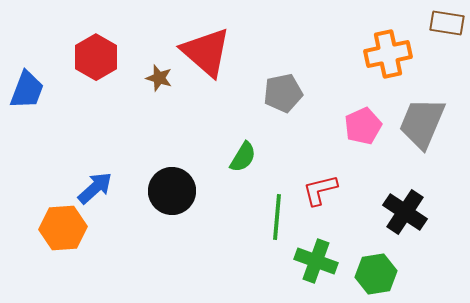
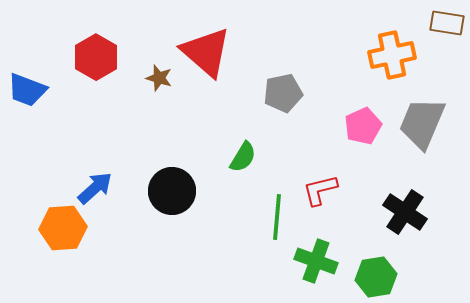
orange cross: moved 4 px right, 1 px down
blue trapezoid: rotated 90 degrees clockwise
green hexagon: moved 3 px down
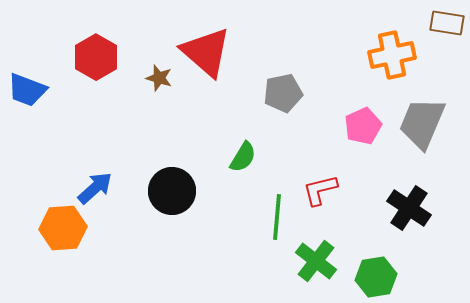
black cross: moved 4 px right, 4 px up
green cross: rotated 18 degrees clockwise
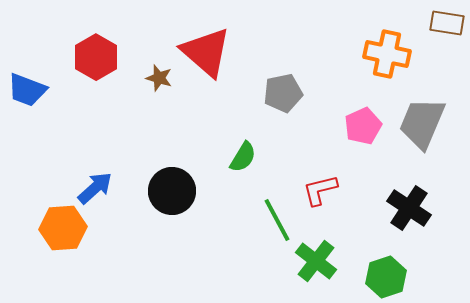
orange cross: moved 5 px left, 1 px up; rotated 24 degrees clockwise
green line: moved 3 px down; rotated 33 degrees counterclockwise
green hexagon: moved 10 px right; rotated 9 degrees counterclockwise
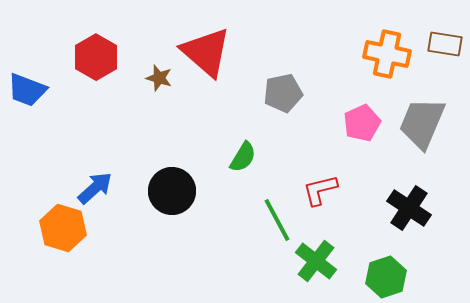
brown rectangle: moved 2 px left, 21 px down
pink pentagon: moved 1 px left, 3 px up
orange hexagon: rotated 21 degrees clockwise
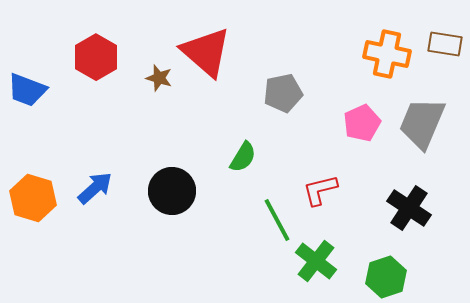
orange hexagon: moved 30 px left, 30 px up
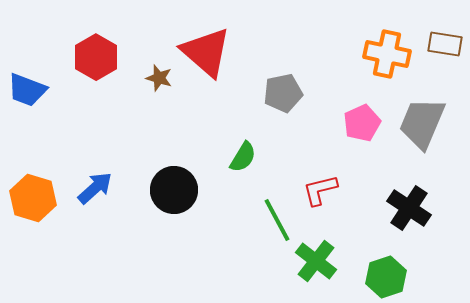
black circle: moved 2 px right, 1 px up
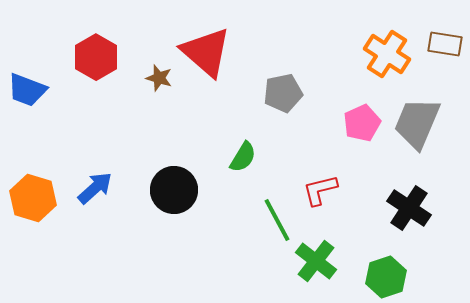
orange cross: rotated 21 degrees clockwise
gray trapezoid: moved 5 px left
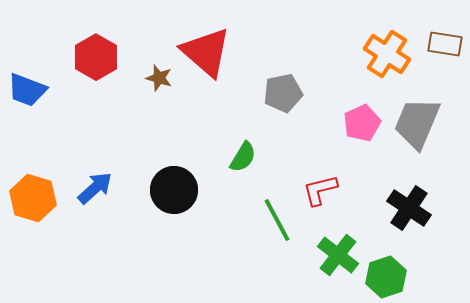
green cross: moved 22 px right, 6 px up
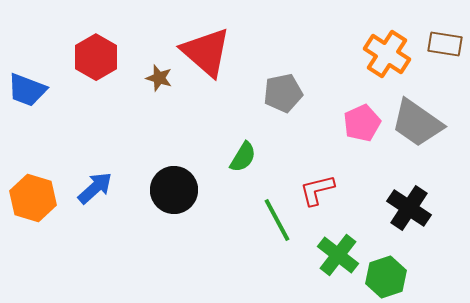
gray trapezoid: rotated 78 degrees counterclockwise
red L-shape: moved 3 px left
